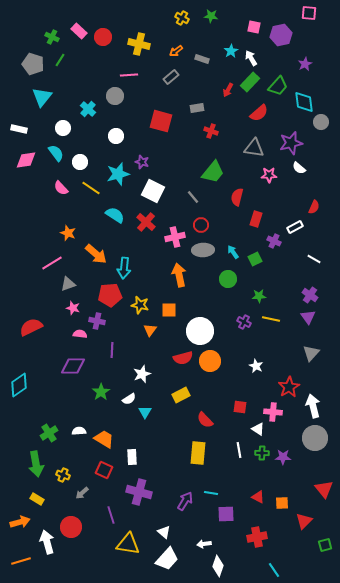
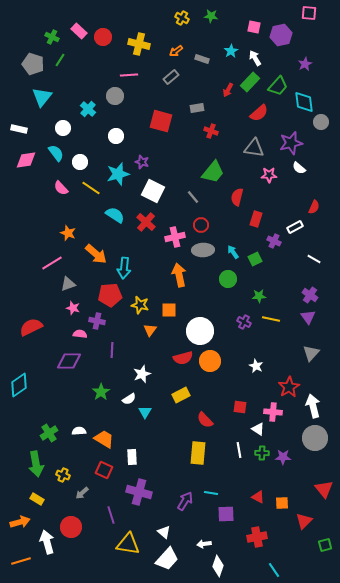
white arrow at (251, 58): moved 4 px right
purple diamond at (73, 366): moved 4 px left, 5 px up
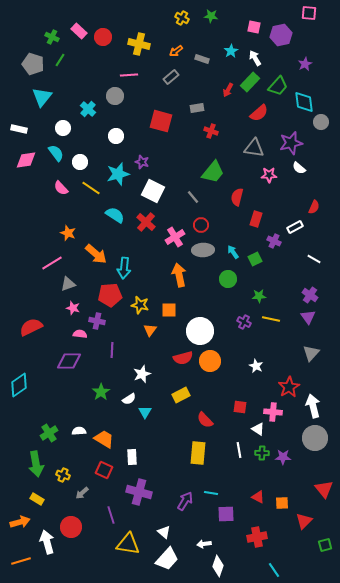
pink cross at (175, 237): rotated 18 degrees counterclockwise
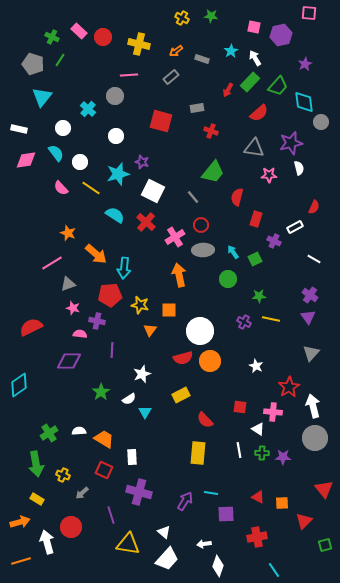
white semicircle at (299, 168): rotated 144 degrees counterclockwise
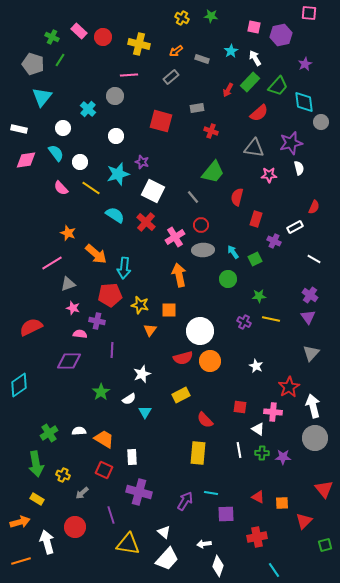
red circle at (71, 527): moved 4 px right
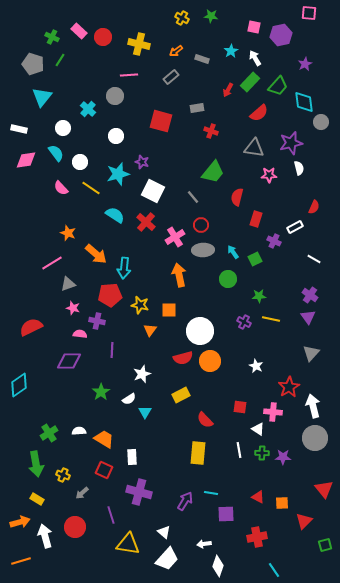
white arrow at (47, 542): moved 2 px left, 6 px up
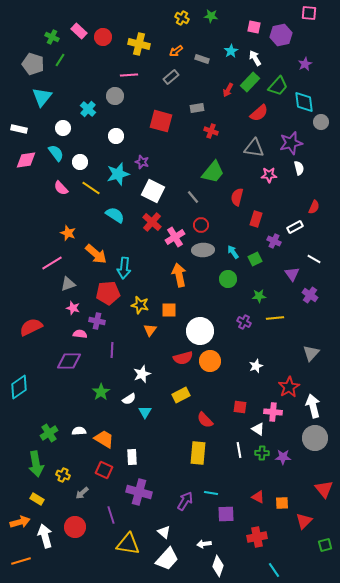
red cross at (146, 222): moved 6 px right
red pentagon at (110, 295): moved 2 px left, 2 px up
purple triangle at (308, 317): moved 16 px left, 43 px up
yellow line at (271, 319): moved 4 px right, 1 px up; rotated 18 degrees counterclockwise
white star at (256, 366): rotated 24 degrees clockwise
cyan diamond at (19, 385): moved 2 px down
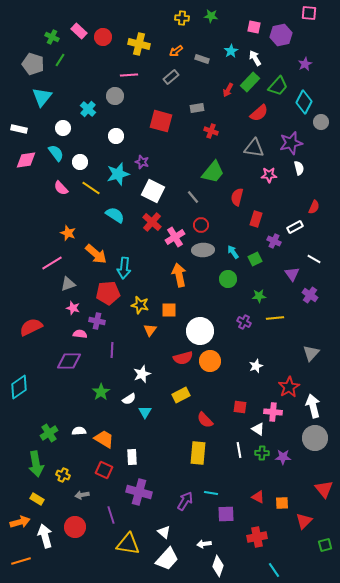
yellow cross at (182, 18): rotated 24 degrees counterclockwise
cyan diamond at (304, 102): rotated 35 degrees clockwise
gray arrow at (82, 493): moved 2 px down; rotated 32 degrees clockwise
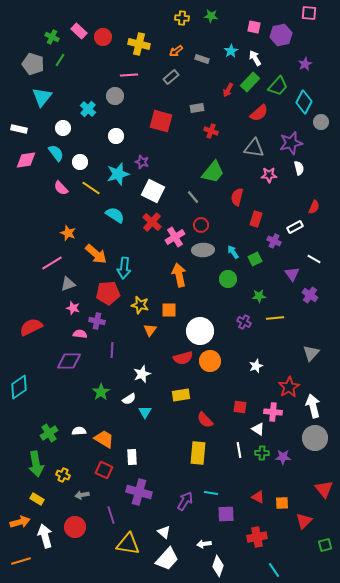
yellow rectangle at (181, 395): rotated 18 degrees clockwise
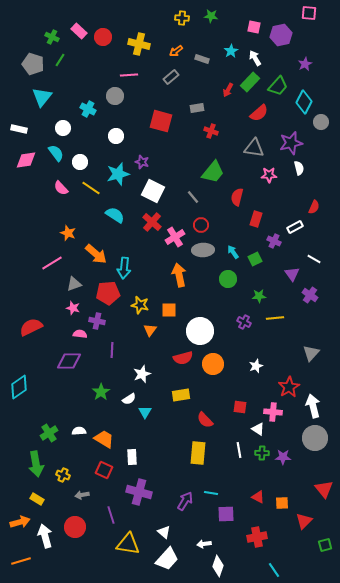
cyan cross at (88, 109): rotated 14 degrees counterclockwise
gray triangle at (68, 284): moved 6 px right
orange circle at (210, 361): moved 3 px right, 3 px down
